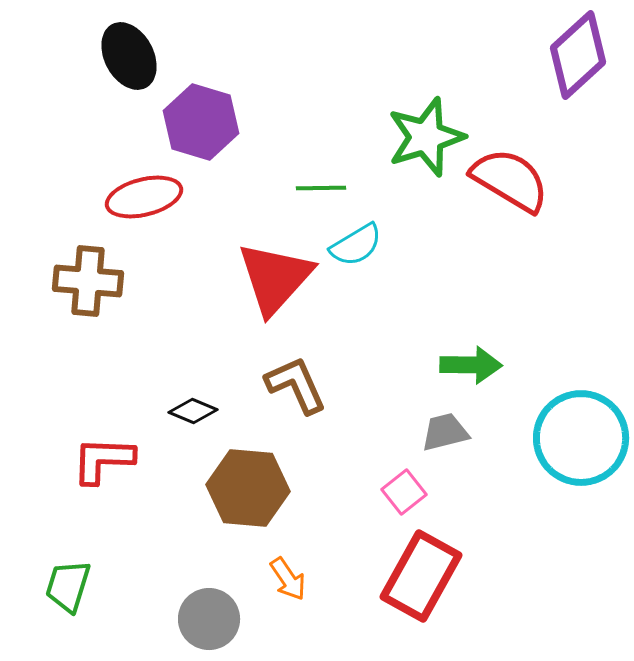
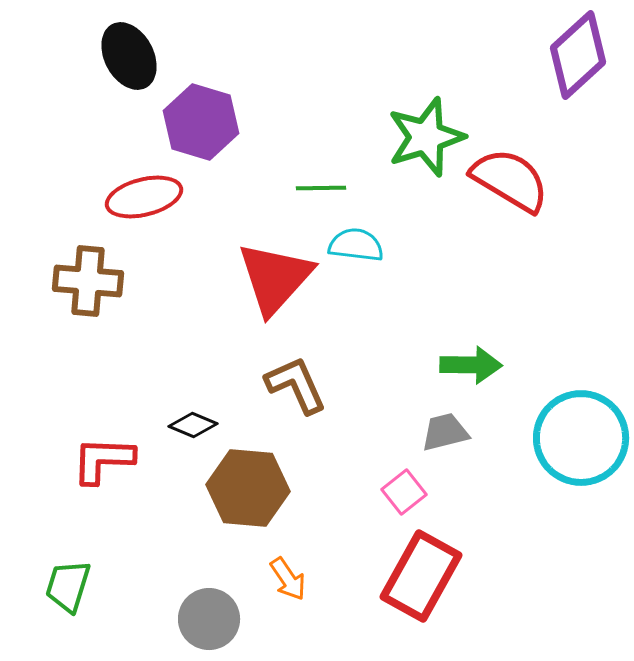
cyan semicircle: rotated 142 degrees counterclockwise
black diamond: moved 14 px down
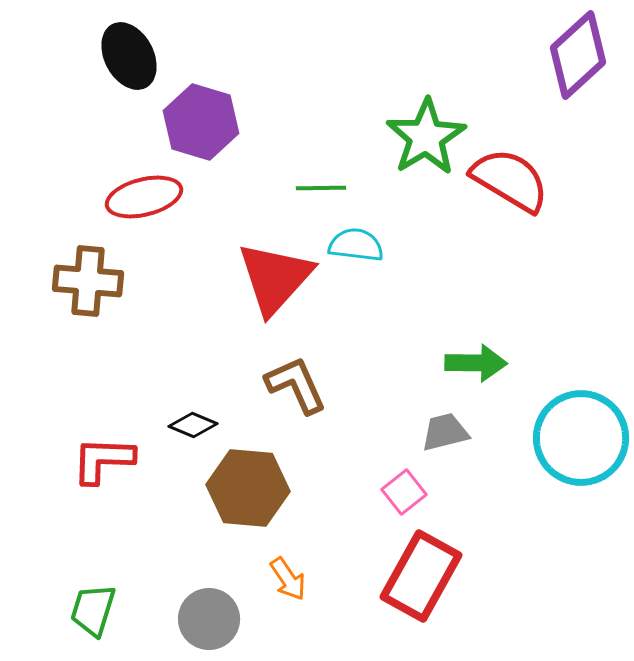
green star: rotated 14 degrees counterclockwise
green arrow: moved 5 px right, 2 px up
green trapezoid: moved 25 px right, 24 px down
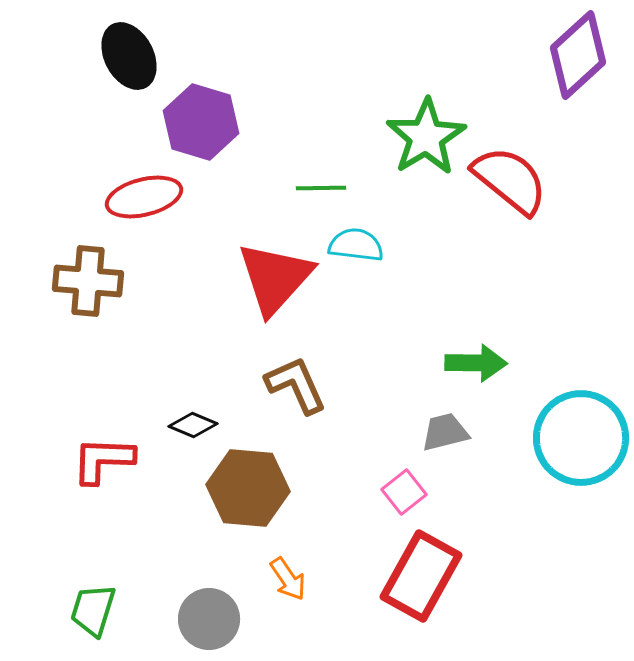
red semicircle: rotated 8 degrees clockwise
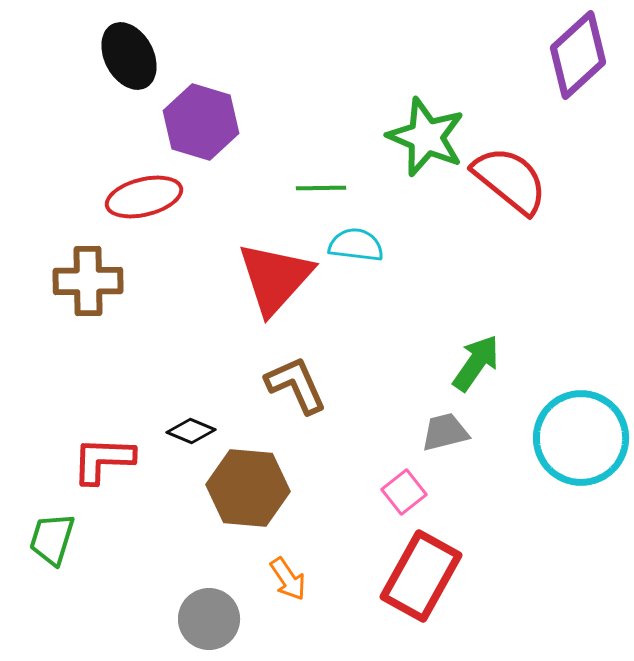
green star: rotated 18 degrees counterclockwise
brown cross: rotated 6 degrees counterclockwise
green arrow: rotated 56 degrees counterclockwise
black diamond: moved 2 px left, 6 px down
green trapezoid: moved 41 px left, 71 px up
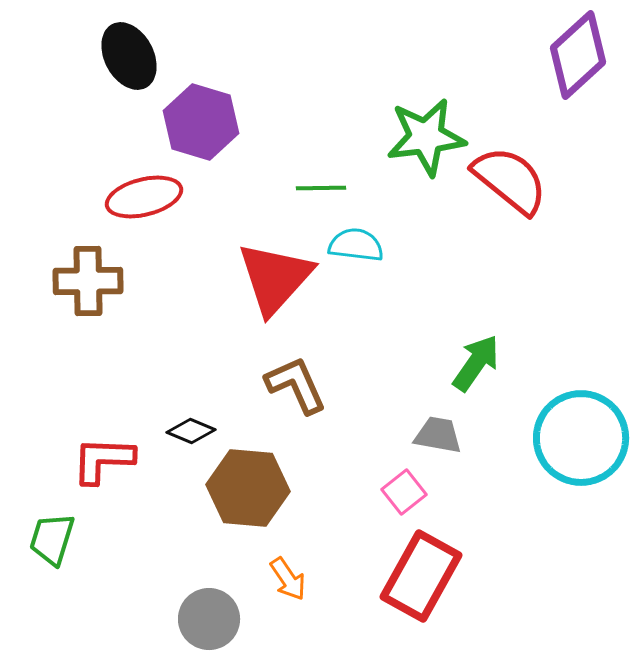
green star: rotated 30 degrees counterclockwise
gray trapezoid: moved 7 px left, 3 px down; rotated 24 degrees clockwise
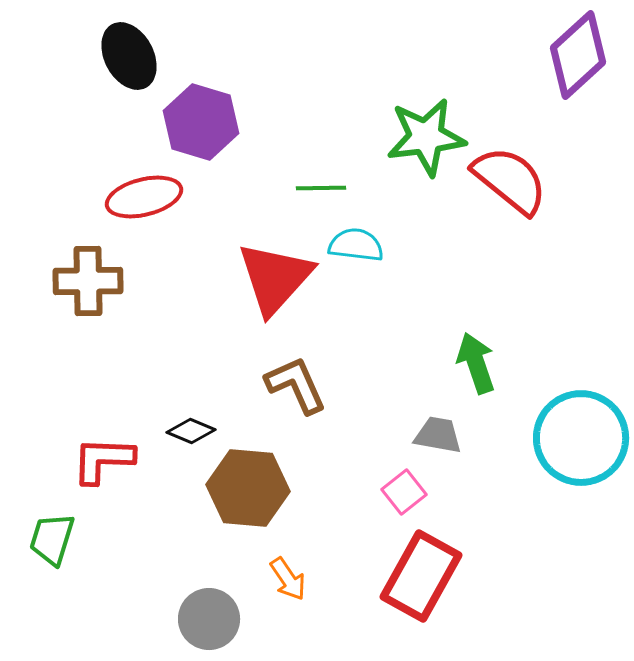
green arrow: rotated 54 degrees counterclockwise
